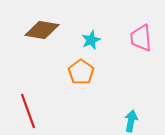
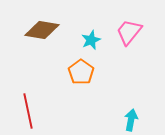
pink trapezoid: moved 12 px left, 6 px up; rotated 44 degrees clockwise
red line: rotated 8 degrees clockwise
cyan arrow: moved 1 px up
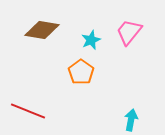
red line: rotated 56 degrees counterclockwise
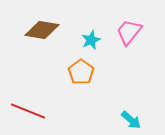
cyan arrow: rotated 120 degrees clockwise
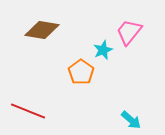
cyan star: moved 12 px right, 10 px down
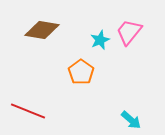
cyan star: moved 3 px left, 10 px up
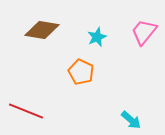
pink trapezoid: moved 15 px right
cyan star: moved 3 px left, 3 px up
orange pentagon: rotated 10 degrees counterclockwise
red line: moved 2 px left
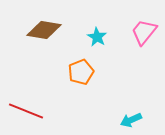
brown diamond: moved 2 px right
cyan star: rotated 18 degrees counterclockwise
orange pentagon: rotated 25 degrees clockwise
cyan arrow: rotated 115 degrees clockwise
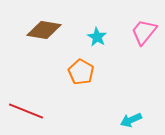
orange pentagon: rotated 20 degrees counterclockwise
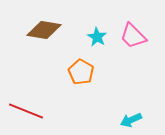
pink trapezoid: moved 11 px left, 4 px down; rotated 84 degrees counterclockwise
